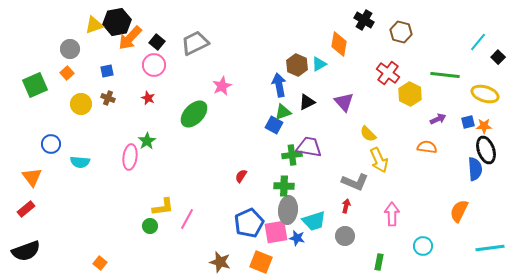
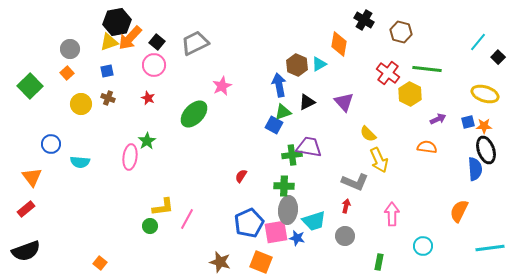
yellow triangle at (94, 25): moved 15 px right, 17 px down
green line at (445, 75): moved 18 px left, 6 px up
green square at (35, 85): moved 5 px left, 1 px down; rotated 20 degrees counterclockwise
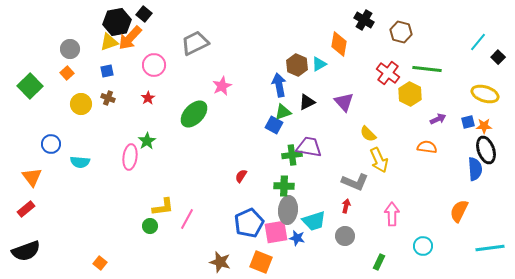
black square at (157, 42): moved 13 px left, 28 px up
red star at (148, 98): rotated 16 degrees clockwise
green rectangle at (379, 262): rotated 14 degrees clockwise
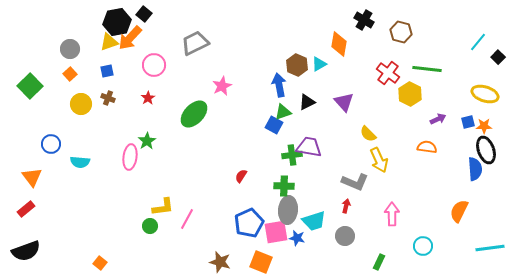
orange square at (67, 73): moved 3 px right, 1 px down
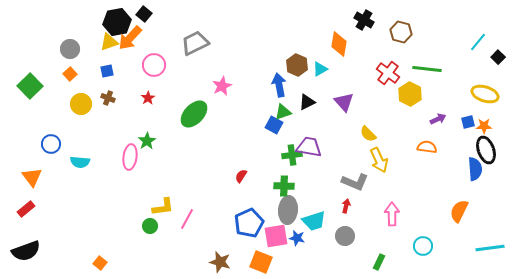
cyan triangle at (319, 64): moved 1 px right, 5 px down
pink square at (276, 232): moved 4 px down
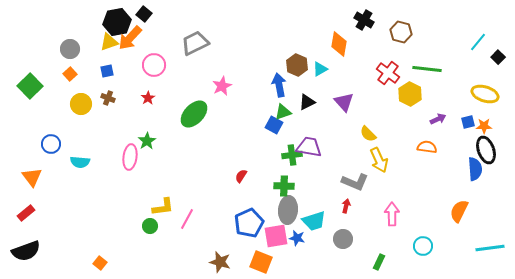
red rectangle at (26, 209): moved 4 px down
gray circle at (345, 236): moved 2 px left, 3 px down
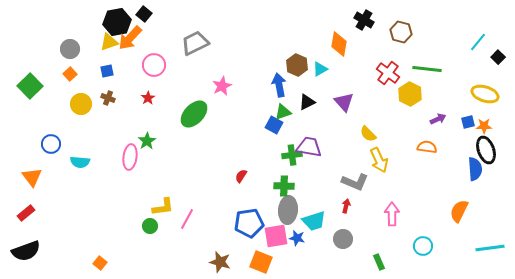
blue pentagon at (249, 223): rotated 16 degrees clockwise
green rectangle at (379, 262): rotated 49 degrees counterclockwise
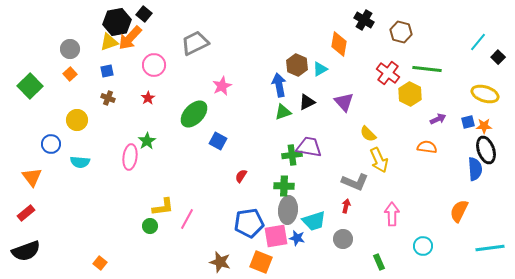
yellow circle at (81, 104): moved 4 px left, 16 px down
blue square at (274, 125): moved 56 px left, 16 px down
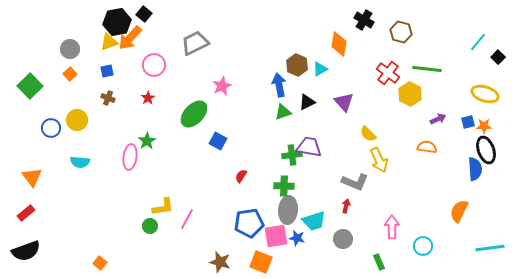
blue circle at (51, 144): moved 16 px up
pink arrow at (392, 214): moved 13 px down
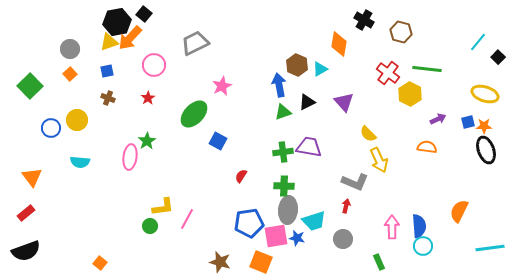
green cross at (292, 155): moved 9 px left, 3 px up
blue semicircle at (475, 169): moved 56 px left, 57 px down
